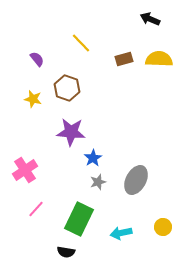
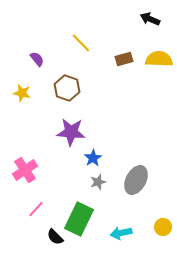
yellow star: moved 11 px left, 6 px up
black semicircle: moved 11 px left, 15 px up; rotated 36 degrees clockwise
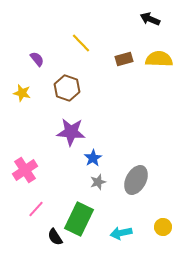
black semicircle: rotated 12 degrees clockwise
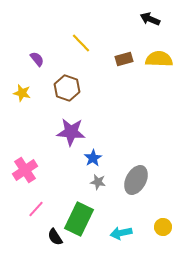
gray star: rotated 28 degrees clockwise
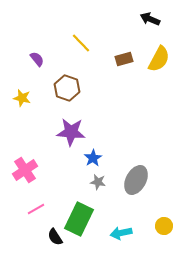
yellow semicircle: rotated 116 degrees clockwise
yellow star: moved 5 px down
pink line: rotated 18 degrees clockwise
yellow circle: moved 1 px right, 1 px up
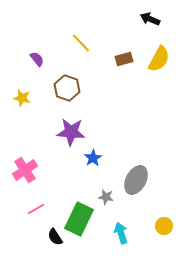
gray star: moved 8 px right, 15 px down
cyan arrow: rotated 85 degrees clockwise
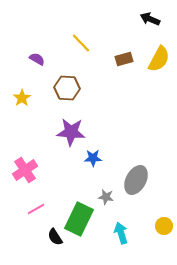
purple semicircle: rotated 21 degrees counterclockwise
brown hexagon: rotated 15 degrees counterclockwise
yellow star: rotated 24 degrees clockwise
blue star: rotated 30 degrees clockwise
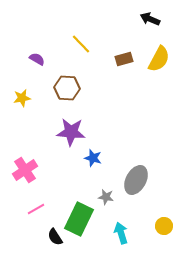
yellow line: moved 1 px down
yellow star: rotated 24 degrees clockwise
blue star: rotated 18 degrees clockwise
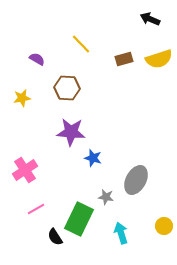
yellow semicircle: rotated 44 degrees clockwise
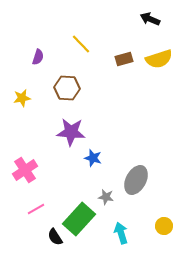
purple semicircle: moved 1 px right, 2 px up; rotated 77 degrees clockwise
green rectangle: rotated 16 degrees clockwise
